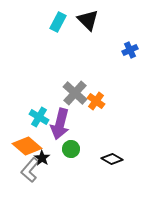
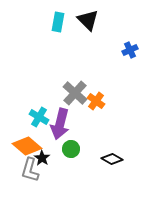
cyan rectangle: rotated 18 degrees counterclockwise
gray L-shape: rotated 25 degrees counterclockwise
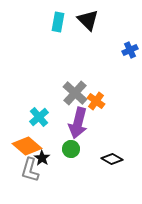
cyan cross: rotated 18 degrees clockwise
purple arrow: moved 18 px right, 1 px up
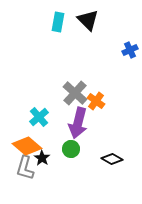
gray L-shape: moved 5 px left, 2 px up
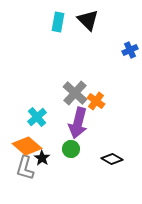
cyan cross: moved 2 px left
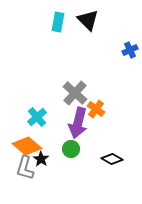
orange cross: moved 8 px down
black star: moved 1 px left, 1 px down
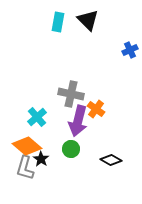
gray cross: moved 4 px left, 1 px down; rotated 30 degrees counterclockwise
purple arrow: moved 2 px up
black diamond: moved 1 px left, 1 px down
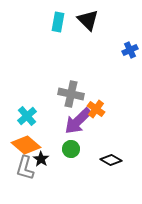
cyan cross: moved 10 px left, 1 px up
purple arrow: rotated 32 degrees clockwise
orange diamond: moved 1 px left, 1 px up
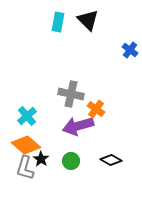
blue cross: rotated 28 degrees counterclockwise
purple arrow: moved 5 px down; rotated 28 degrees clockwise
green circle: moved 12 px down
